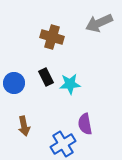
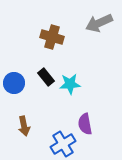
black rectangle: rotated 12 degrees counterclockwise
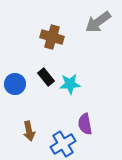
gray arrow: moved 1 px left, 1 px up; rotated 12 degrees counterclockwise
blue circle: moved 1 px right, 1 px down
brown arrow: moved 5 px right, 5 px down
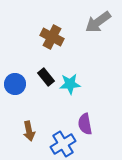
brown cross: rotated 10 degrees clockwise
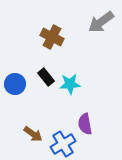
gray arrow: moved 3 px right
brown arrow: moved 4 px right, 3 px down; rotated 42 degrees counterclockwise
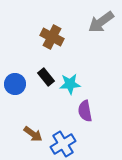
purple semicircle: moved 13 px up
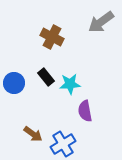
blue circle: moved 1 px left, 1 px up
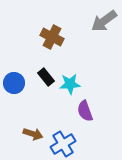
gray arrow: moved 3 px right, 1 px up
purple semicircle: rotated 10 degrees counterclockwise
brown arrow: rotated 18 degrees counterclockwise
